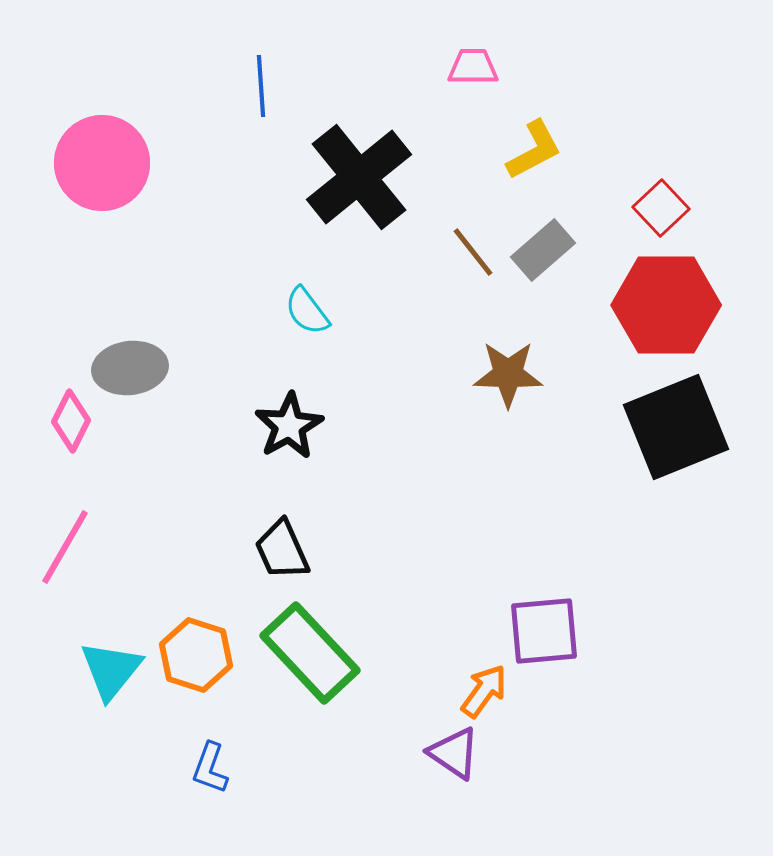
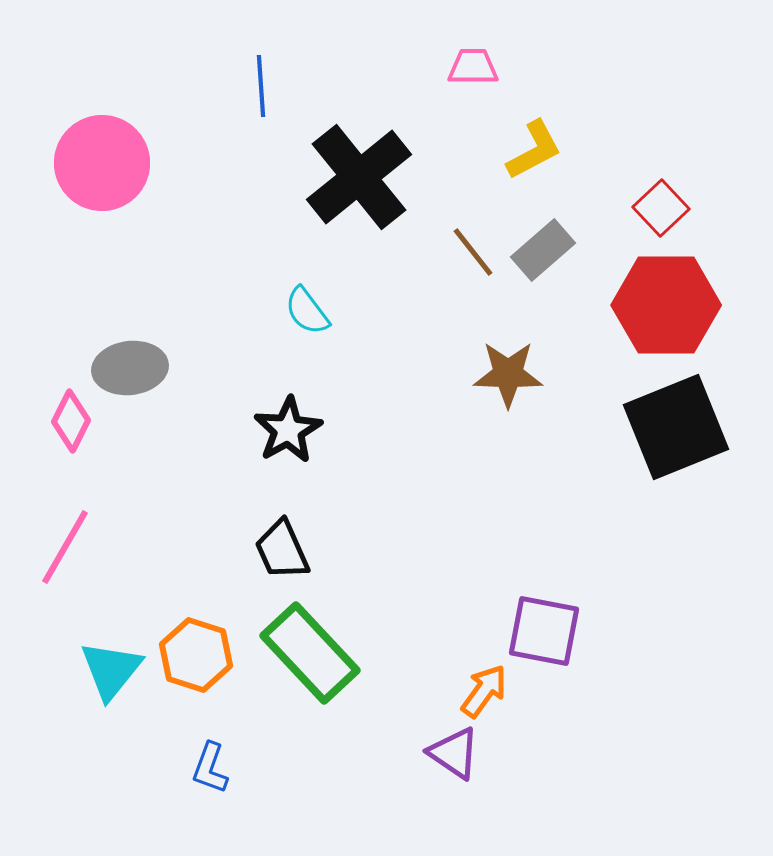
black star: moved 1 px left, 4 px down
purple square: rotated 16 degrees clockwise
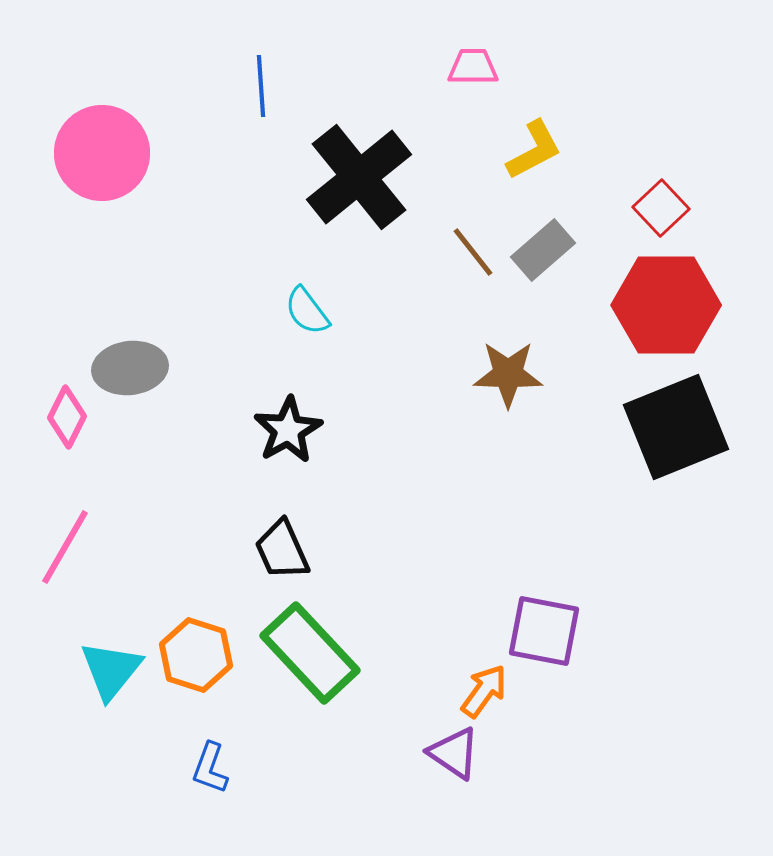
pink circle: moved 10 px up
pink diamond: moved 4 px left, 4 px up
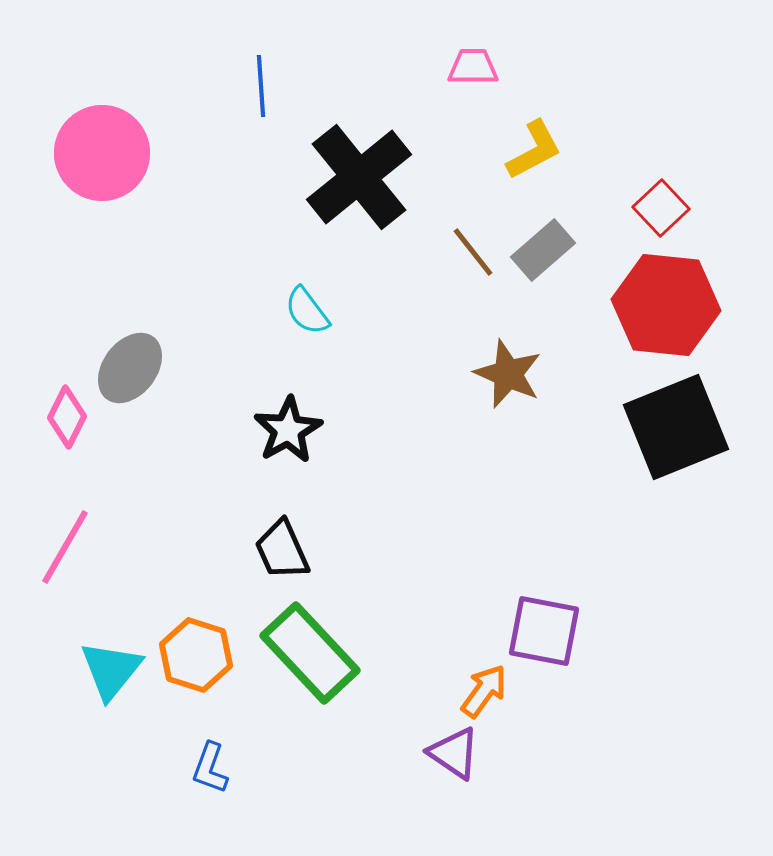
red hexagon: rotated 6 degrees clockwise
gray ellipse: rotated 46 degrees counterclockwise
brown star: rotated 22 degrees clockwise
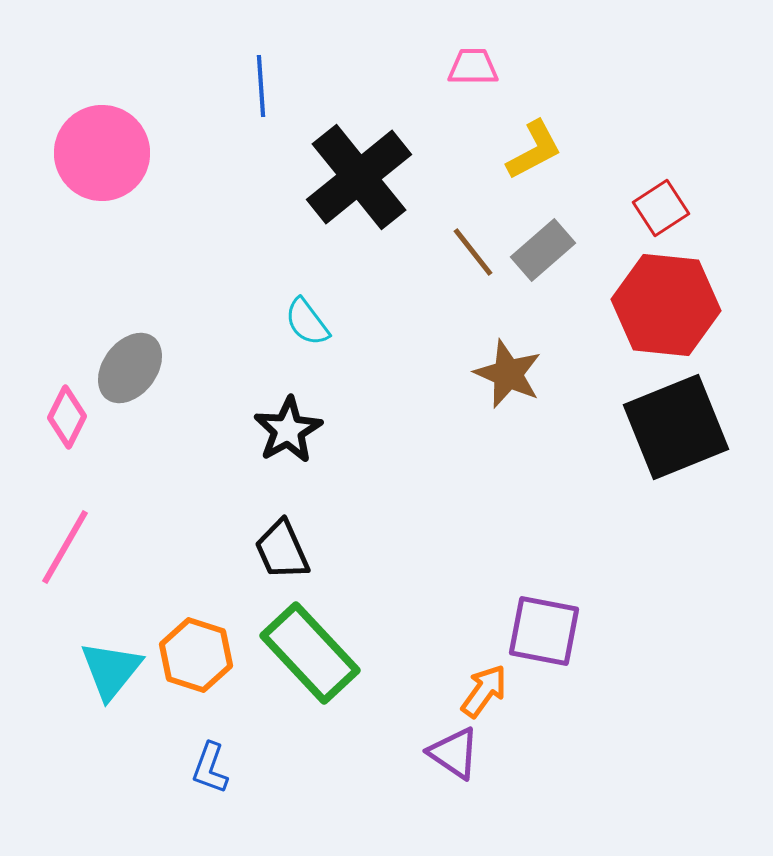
red square: rotated 10 degrees clockwise
cyan semicircle: moved 11 px down
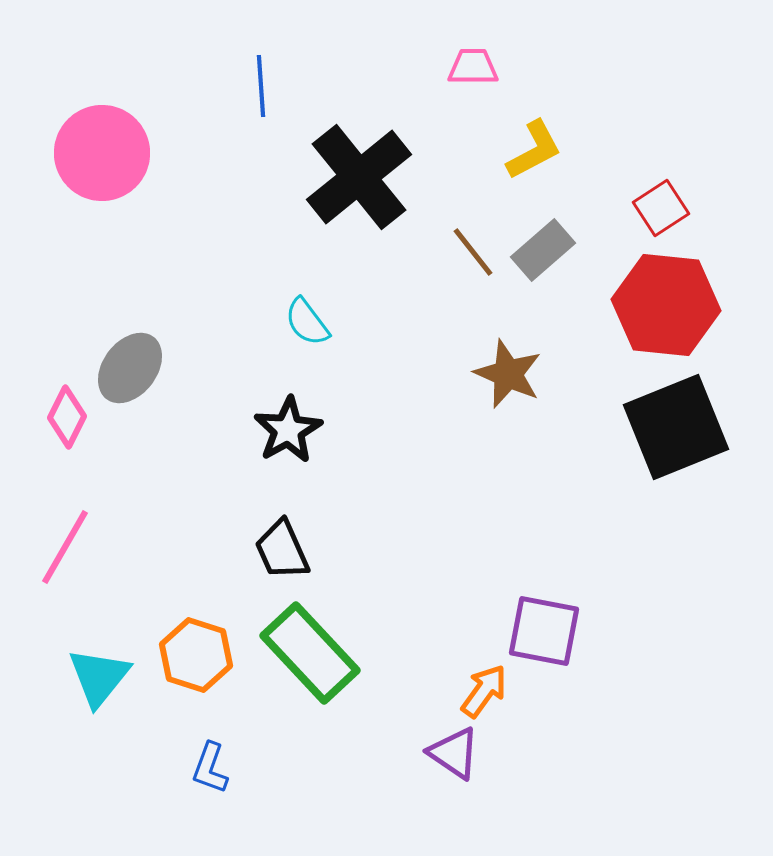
cyan triangle: moved 12 px left, 7 px down
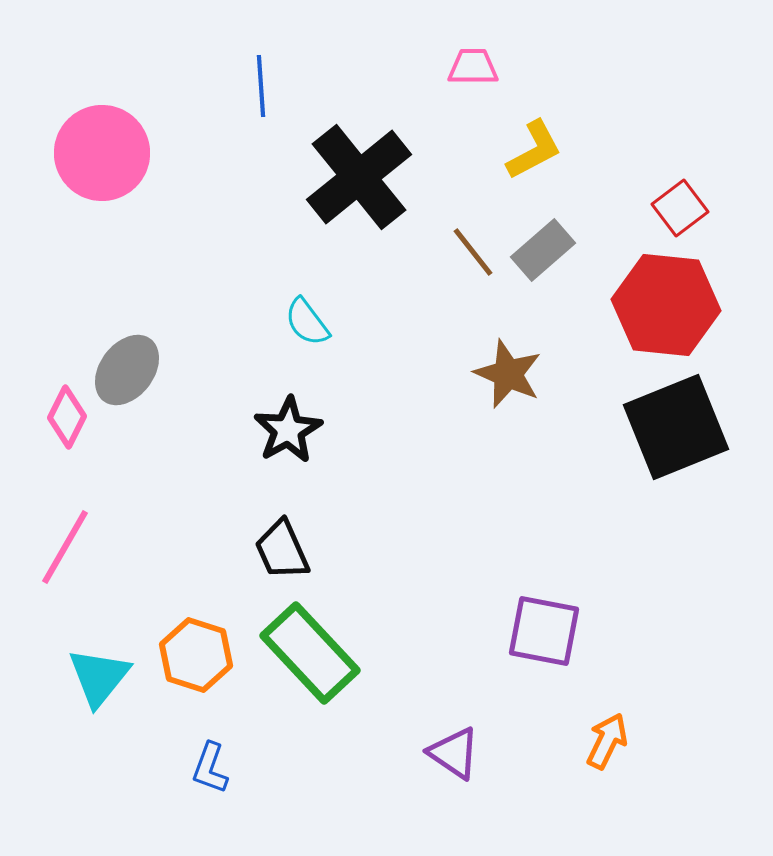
red square: moved 19 px right; rotated 4 degrees counterclockwise
gray ellipse: moved 3 px left, 2 px down
orange arrow: moved 123 px right, 50 px down; rotated 10 degrees counterclockwise
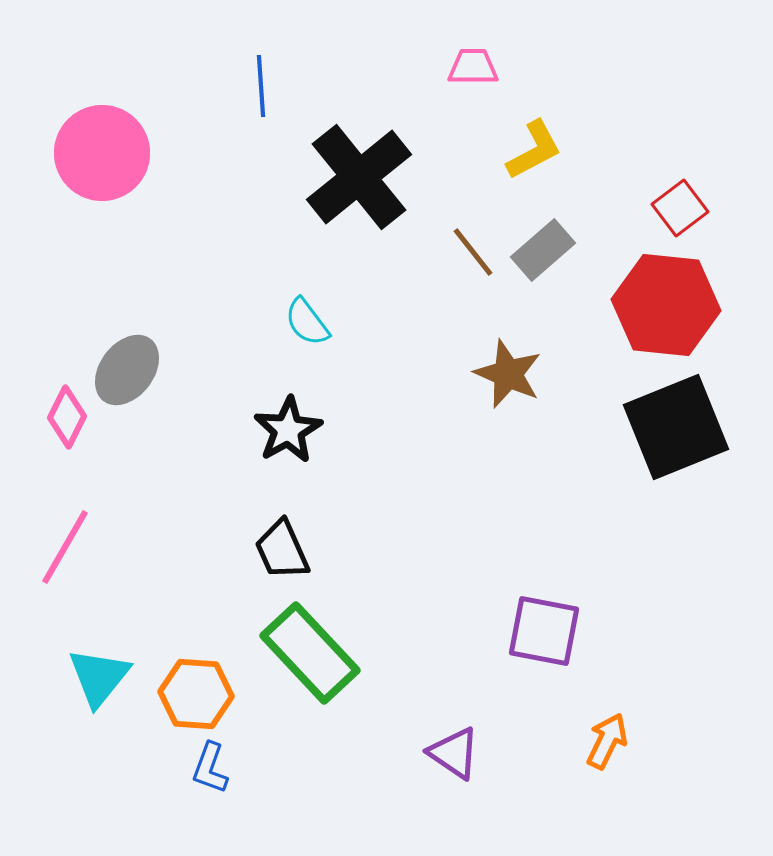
orange hexagon: moved 39 px down; rotated 14 degrees counterclockwise
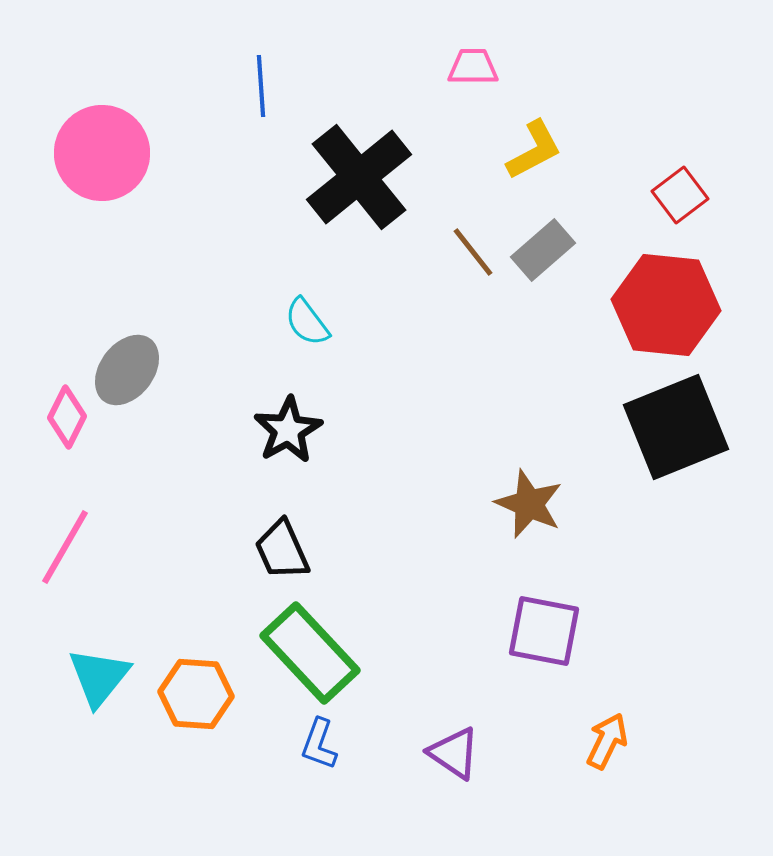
red square: moved 13 px up
brown star: moved 21 px right, 130 px down
blue L-shape: moved 109 px right, 24 px up
